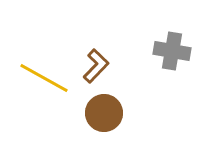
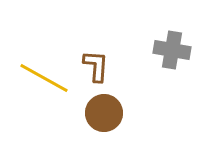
gray cross: moved 1 px up
brown L-shape: rotated 40 degrees counterclockwise
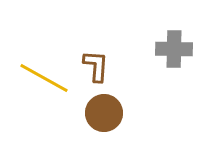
gray cross: moved 2 px right, 1 px up; rotated 9 degrees counterclockwise
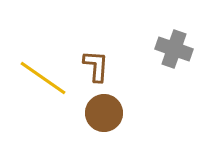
gray cross: rotated 18 degrees clockwise
yellow line: moved 1 px left; rotated 6 degrees clockwise
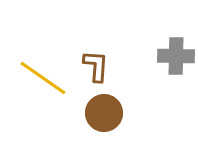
gray cross: moved 2 px right, 7 px down; rotated 18 degrees counterclockwise
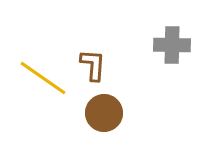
gray cross: moved 4 px left, 11 px up
brown L-shape: moved 3 px left, 1 px up
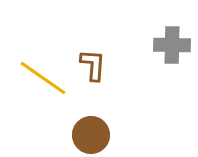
brown circle: moved 13 px left, 22 px down
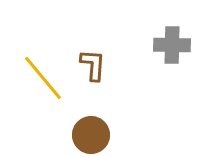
yellow line: rotated 15 degrees clockwise
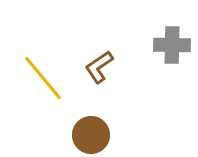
brown L-shape: moved 6 px right, 2 px down; rotated 128 degrees counterclockwise
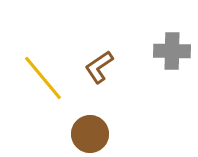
gray cross: moved 6 px down
brown circle: moved 1 px left, 1 px up
